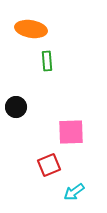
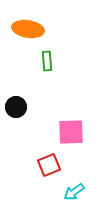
orange ellipse: moved 3 px left
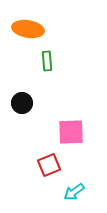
black circle: moved 6 px right, 4 px up
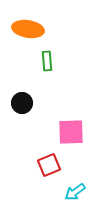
cyan arrow: moved 1 px right
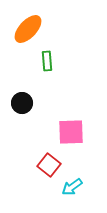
orange ellipse: rotated 56 degrees counterclockwise
red square: rotated 30 degrees counterclockwise
cyan arrow: moved 3 px left, 5 px up
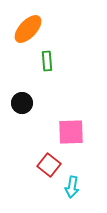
cyan arrow: rotated 45 degrees counterclockwise
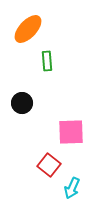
cyan arrow: moved 1 px down; rotated 15 degrees clockwise
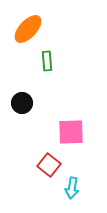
cyan arrow: rotated 15 degrees counterclockwise
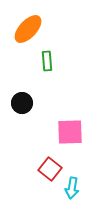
pink square: moved 1 px left
red square: moved 1 px right, 4 px down
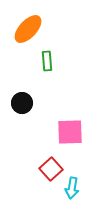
red square: moved 1 px right; rotated 10 degrees clockwise
